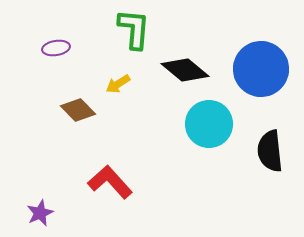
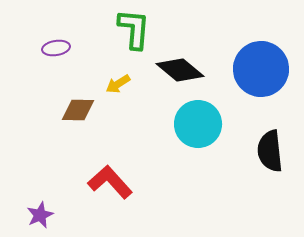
black diamond: moved 5 px left
brown diamond: rotated 44 degrees counterclockwise
cyan circle: moved 11 px left
purple star: moved 2 px down
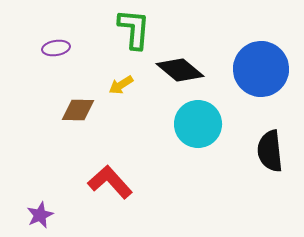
yellow arrow: moved 3 px right, 1 px down
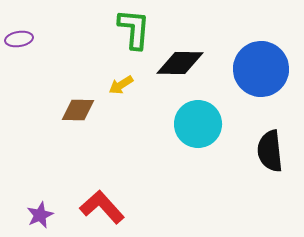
purple ellipse: moved 37 px left, 9 px up
black diamond: moved 7 px up; rotated 39 degrees counterclockwise
red L-shape: moved 8 px left, 25 px down
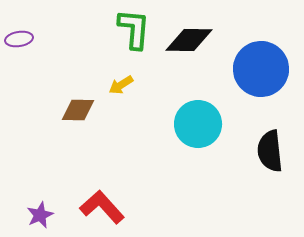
black diamond: moved 9 px right, 23 px up
